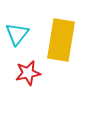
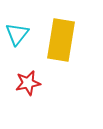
red star: moved 10 px down
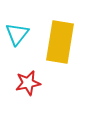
yellow rectangle: moved 1 px left, 2 px down
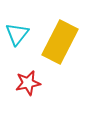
yellow rectangle: rotated 18 degrees clockwise
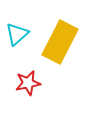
cyan triangle: rotated 10 degrees clockwise
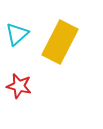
red star: moved 9 px left, 3 px down; rotated 25 degrees clockwise
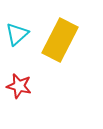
yellow rectangle: moved 2 px up
